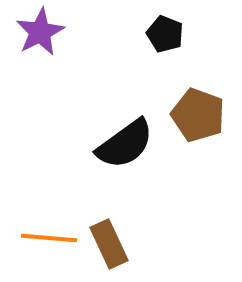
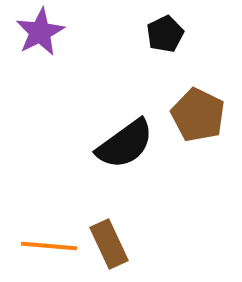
black pentagon: rotated 24 degrees clockwise
brown pentagon: rotated 6 degrees clockwise
orange line: moved 8 px down
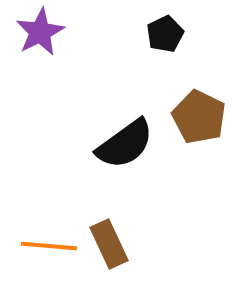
brown pentagon: moved 1 px right, 2 px down
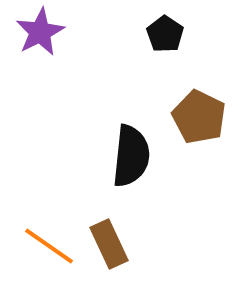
black pentagon: rotated 12 degrees counterclockwise
black semicircle: moved 6 px right, 12 px down; rotated 48 degrees counterclockwise
orange line: rotated 30 degrees clockwise
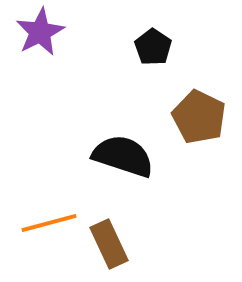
black pentagon: moved 12 px left, 13 px down
black semicircle: moved 8 px left; rotated 78 degrees counterclockwise
orange line: moved 23 px up; rotated 50 degrees counterclockwise
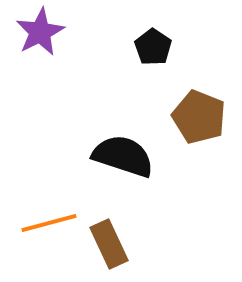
brown pentagon: rotated 4 degrees counterclockwise
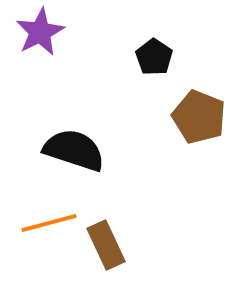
black pentagon: moved 1 px right, 10 px down
black semicircle: moved 49 px left, 6 px up
brown rectangle: moved 3 px left, 1 px down
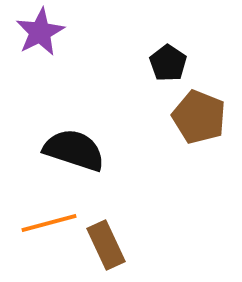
black pentagon: moved 14 px right, 6 px down
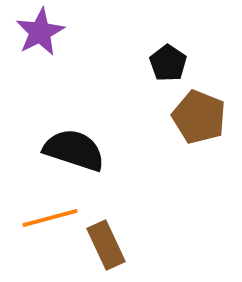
orange line: moved 1 px right, 5 px up
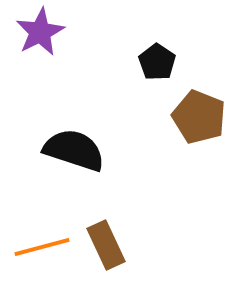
black pentagon: moved 11 px left, 1 px up
orange line: moved 8 px left, 29 px down
